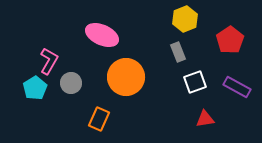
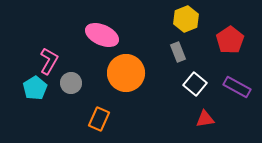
yellow hexagon: moved 1 px right
orange circle: moved 4 px up
white square: moved 2 px down; rotated 30 degrees counterclockwise
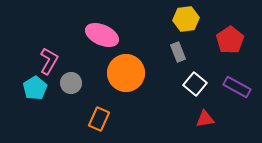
yellow hexagon: rotated 15 degrees clockwise
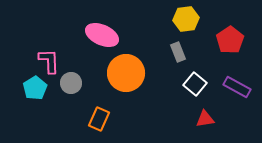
pink L-shape: rotated 32 degrees counterclockwise
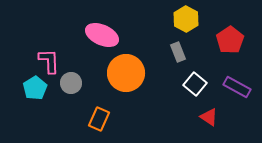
yellow hexagon: rotated 25 degrees counterclockwise
red triangle: moved 4 px right, 2 px up; rotated 42 degrees clockwise
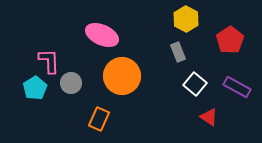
orange circle: moved 4 px left, 3 px down
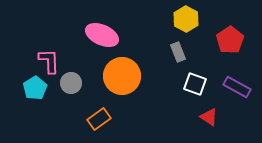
white square: rotated 20 degrees counterclockwise
orange rectangle: rotated 30 degrees clockwise
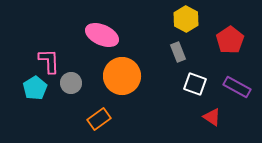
red triangle: moved 3 px right
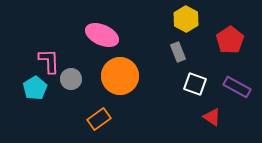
orange circle: moved 2 px left
gray circle: moved 4 px up
